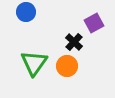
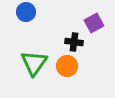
black cross: rotated 36 degrees counterclockwise
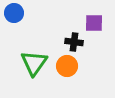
blue circle: moved 12 px left, 1 px down
purple square: rotated 30 degrees clockwise
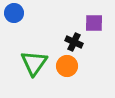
black cross: rotated 18 degrees clockwise
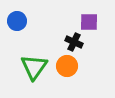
blue circle: moved 3 px right, 8 px down
purple square: moved 5 px left, 1 px up
green triangle: moved 4 px down
